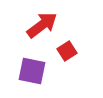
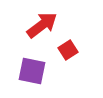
red square: moved 1 px right, 1 px up
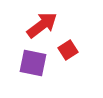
purple square: moved 1 px right, 8 px up
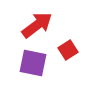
red arrow: moved 5 px left
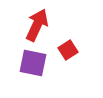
red arrow: rotated 28 degrees counterclockwise
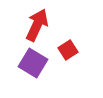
purple square: rotated 20 degrees clockwise
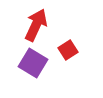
red arrow: moved 1 px left
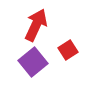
purple square: moved 1 px up; rotated 20 degrees clockwise
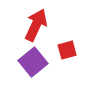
red square: moved 1 px left; rotated 18 degrees clockwise
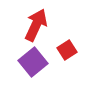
red square: rotated 18 degrees counterclockwise
